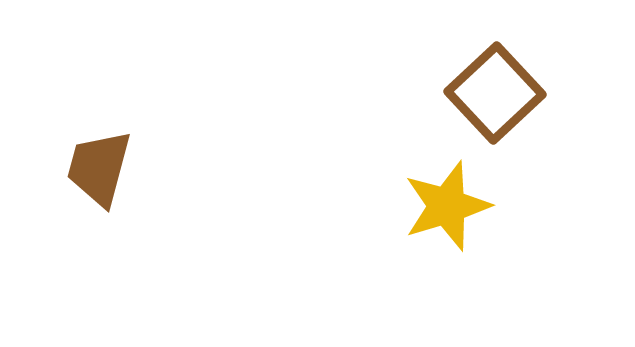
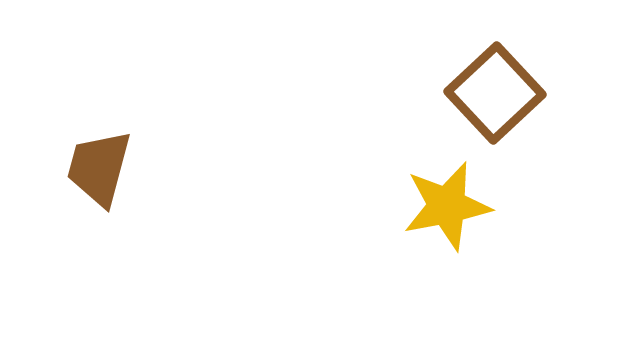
yellow star: rotated 6 degrees clockwise
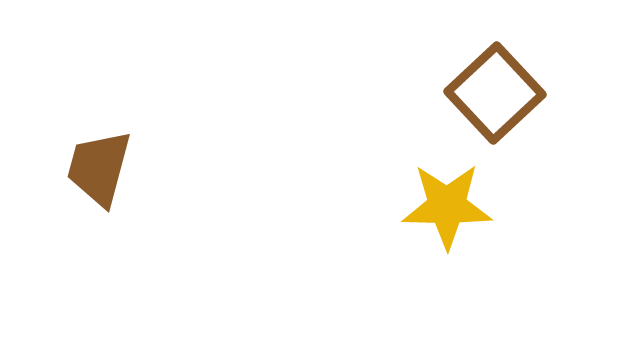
yellow star: rotated 12 degrees clockwise
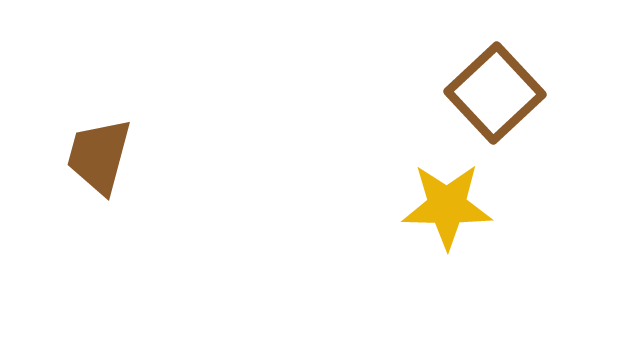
brown trapezoid: moved 12 px up
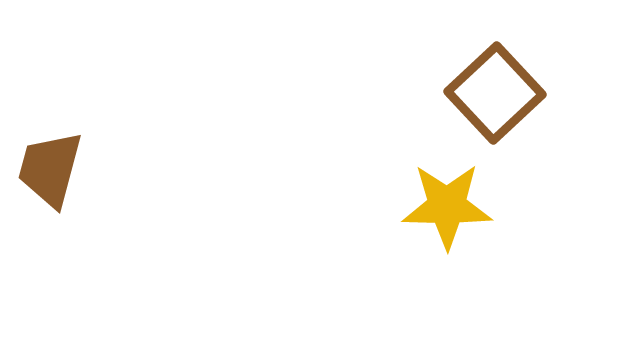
brown trapezoid: moved 49 px left, 13 px down
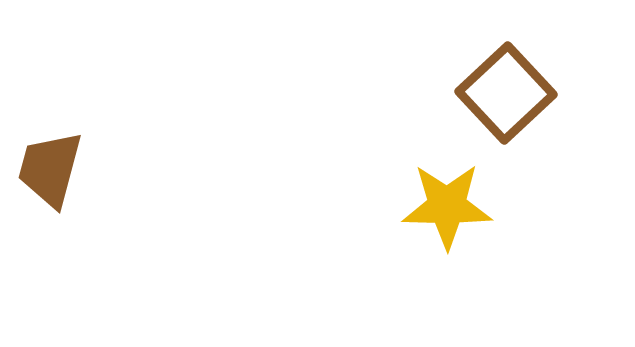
brown square: moved 11 px right
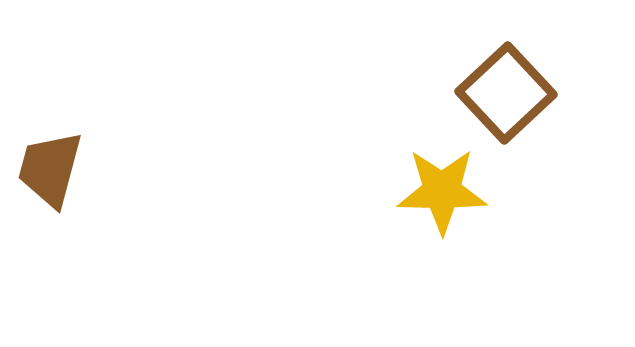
yellow star: moved 5 px left, 15 px up
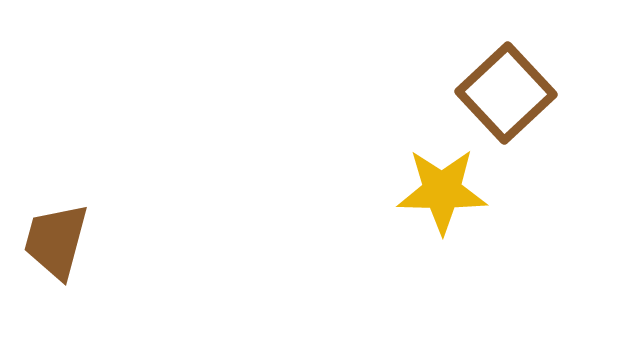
brown trapezoid: moved 6 px right, 72 px down
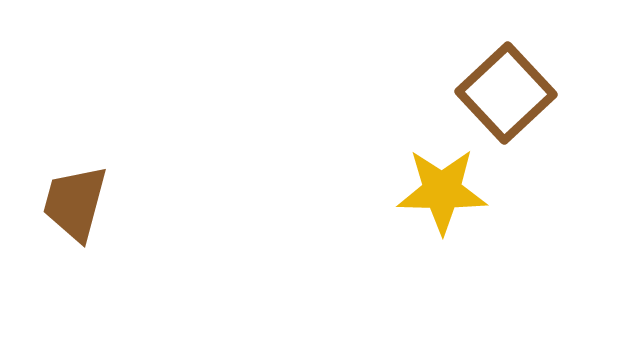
brown trapezoid: moved 19 px right, 38 px up
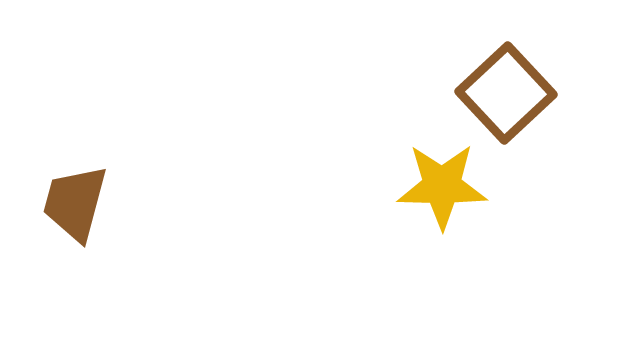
yellow star: moved 5 px up
